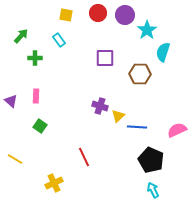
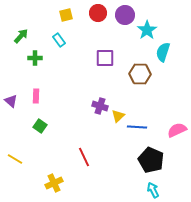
yellow square: rotated 24 degrees counterclockwise
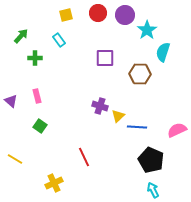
pink rectangle: moved 1 px right; rotated 16 degrees counterclockwise
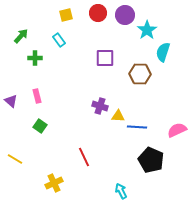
yellow triangle: rotated 48 degrees clockwise
cyan arrow: moved 32 px left, 1 px down
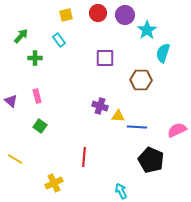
cyan semicircle: moved 1 px down
brown hexagon: moved 1 px right, 6 px down
red line: rotated 30 degrees clockwise
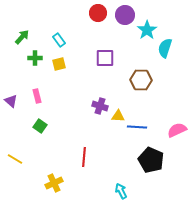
yellow square: moved 7 px left, 49 px down
green arrow: moved 1 px right, 1 px down
cyan semicircle: moved 2 px right, 5 px up
